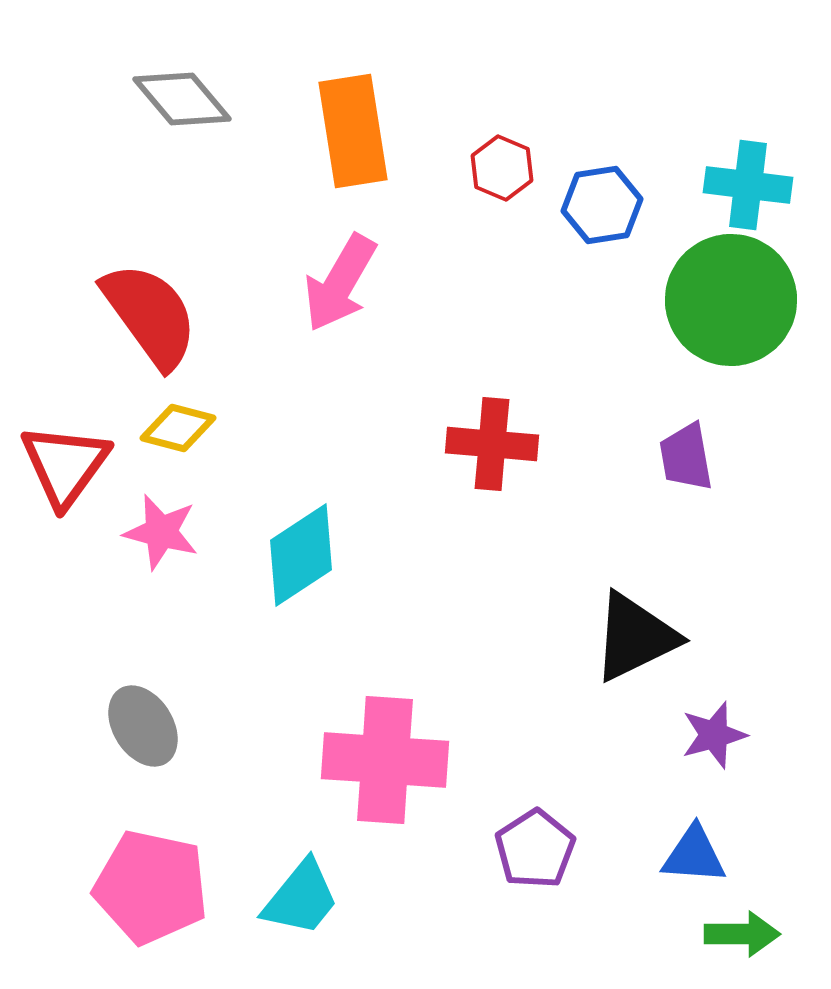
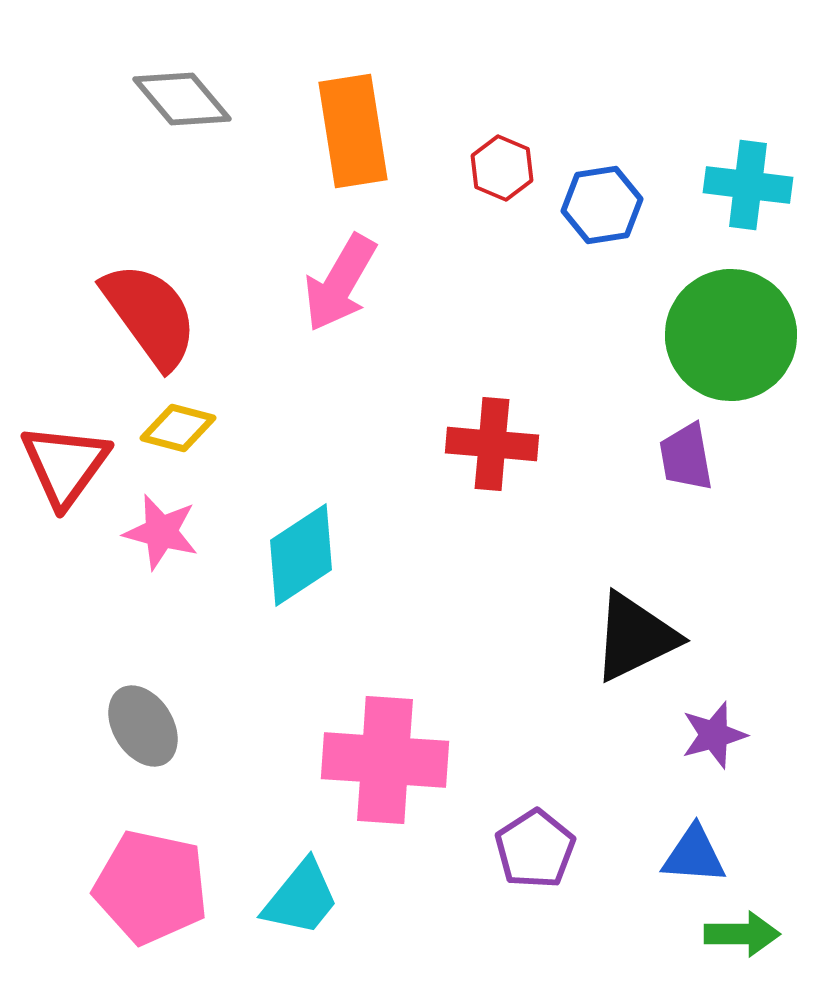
green circle: moved 35 px down
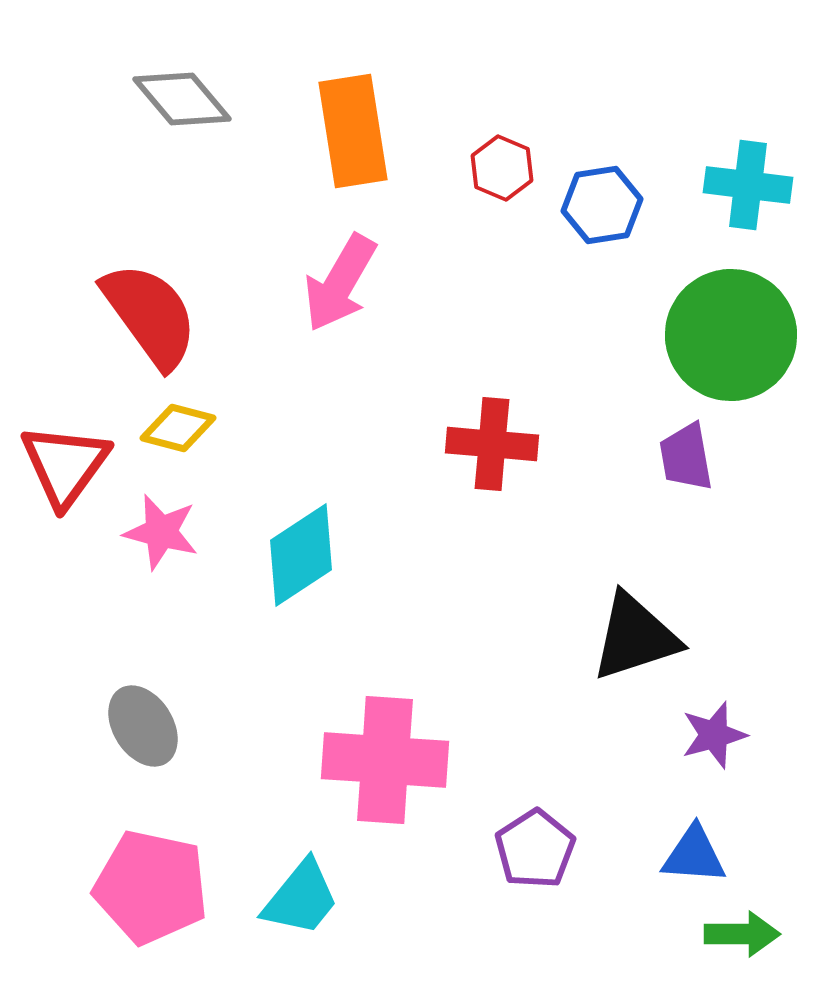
black triangle: rotated 8 degrees clockwise
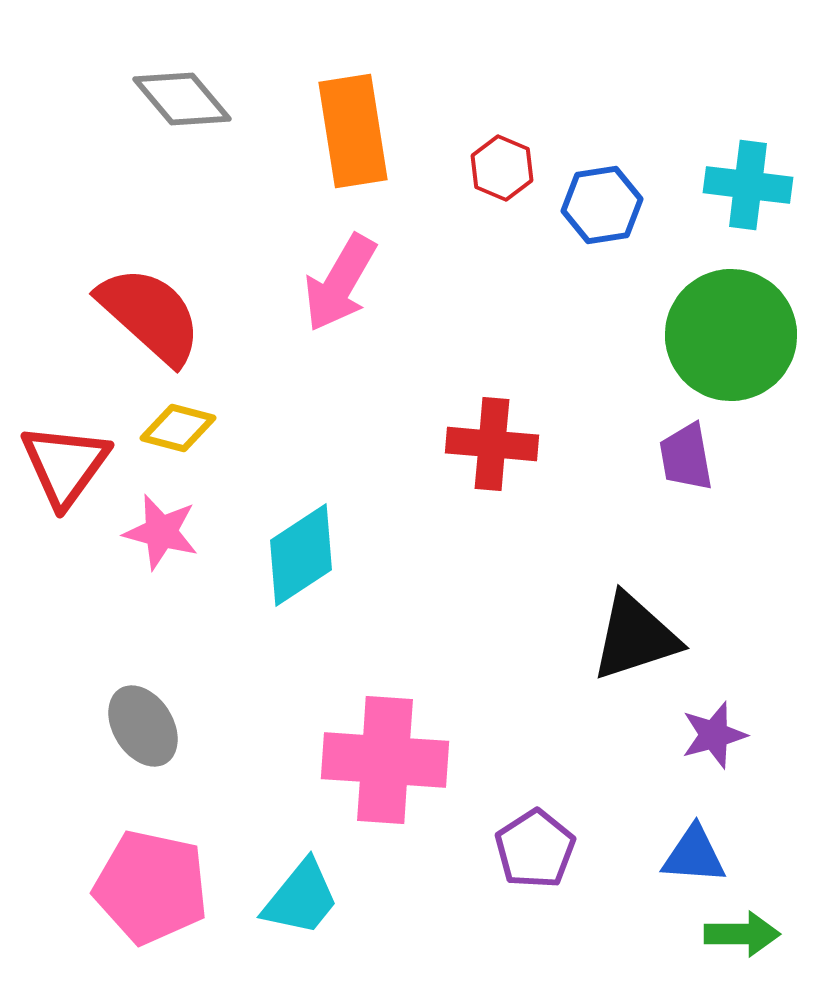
red semicircle: rotated 12 degrees counterclockwise
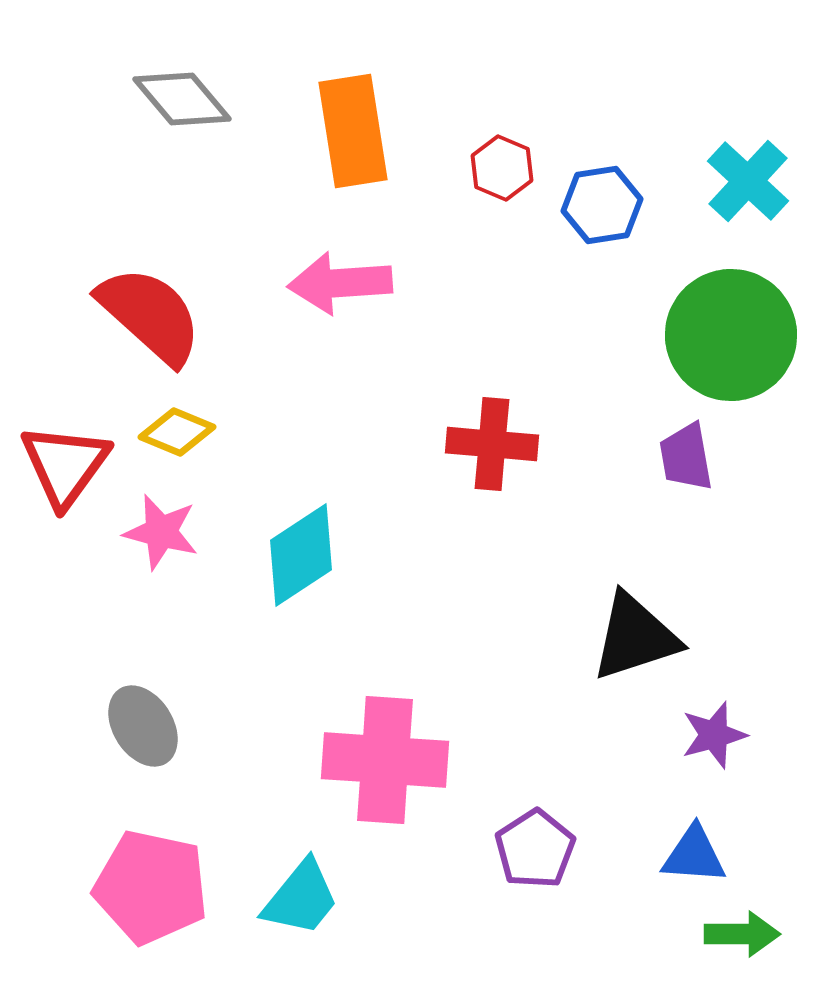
cyan cross: moved 4 px up; rotated 36 degrees clockwise
pink arrow: rotated 56 degrees clockwise
yellow diamond: moved 1 px left, 4 px down; rotated 8 degrees clockwise
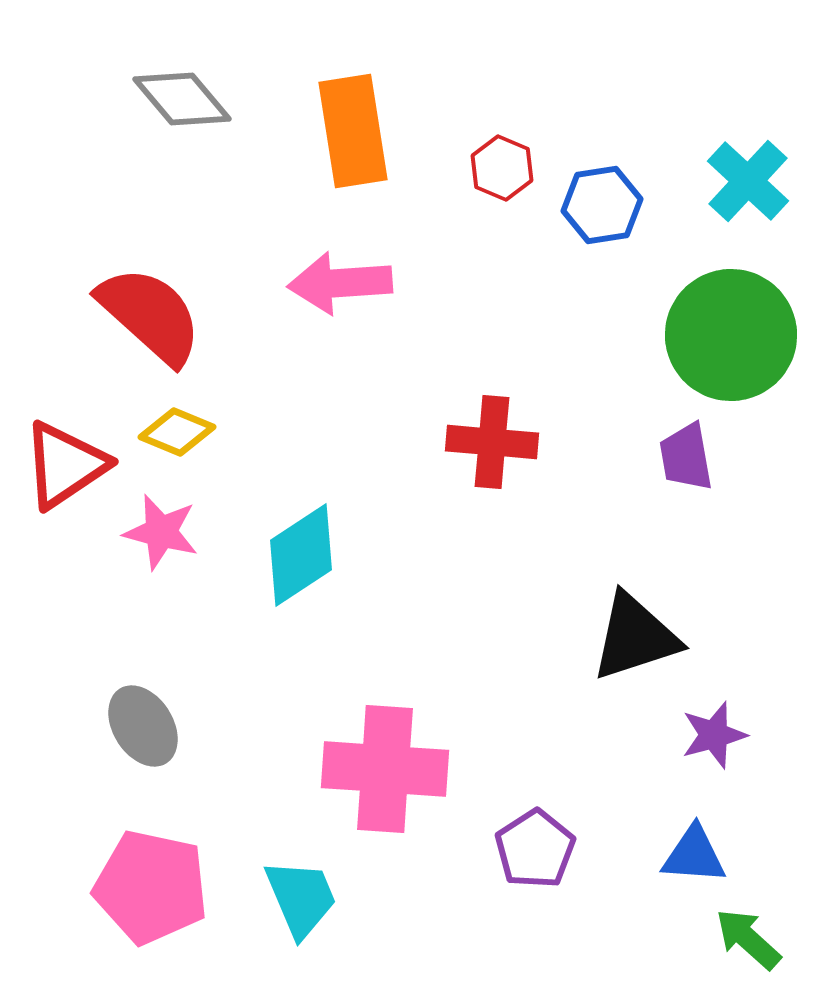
red cross: moved 2 px up
red triangle: rotated 20 degrees clockwise
pink cross: moved 9 px down
cyan trapezoid: rotated 62 degrees counterclockwise
green arrow: moved 6 px right, 5 px down; rotated 138 degrees counterclockwise
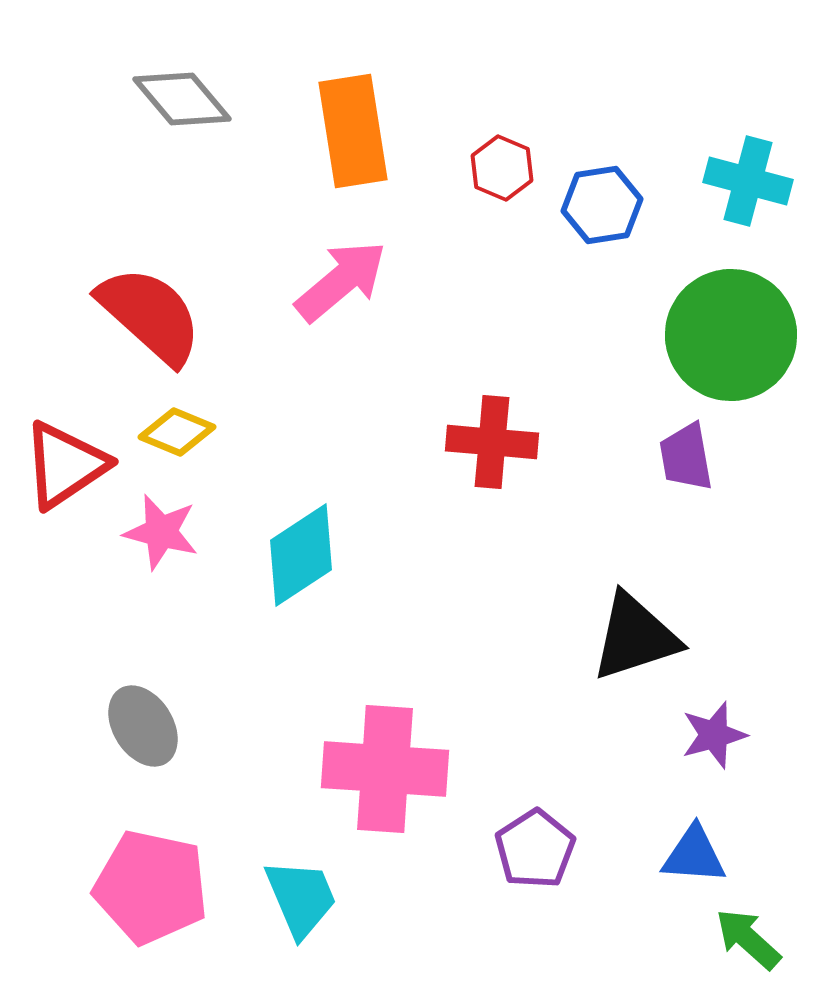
cyan cross: rotated 28 degrees counterclockwise
pink arrow: moved 1 px right, 2 px up; rotated 144 degrees clockwise
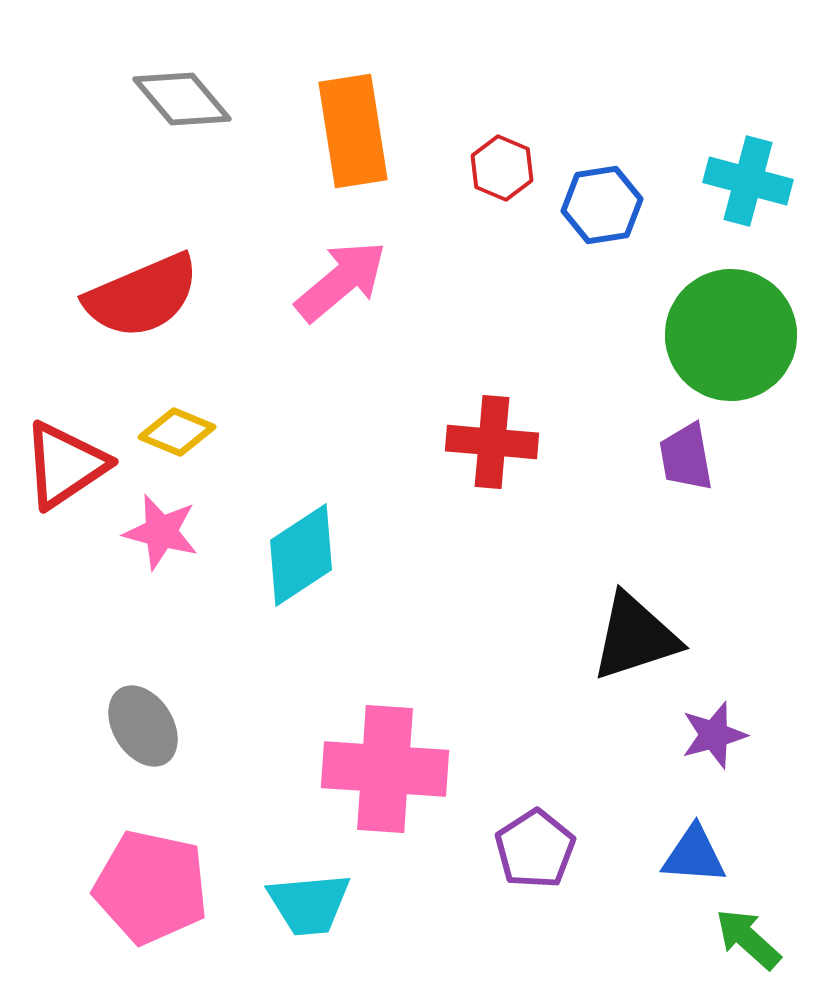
red semicircle: moved 8 px left, 19 px up; rotated 115 degrees clockwise
cyan trapezoid: moved 8 px right, 6 px down; rotated 108 degrees clockwise
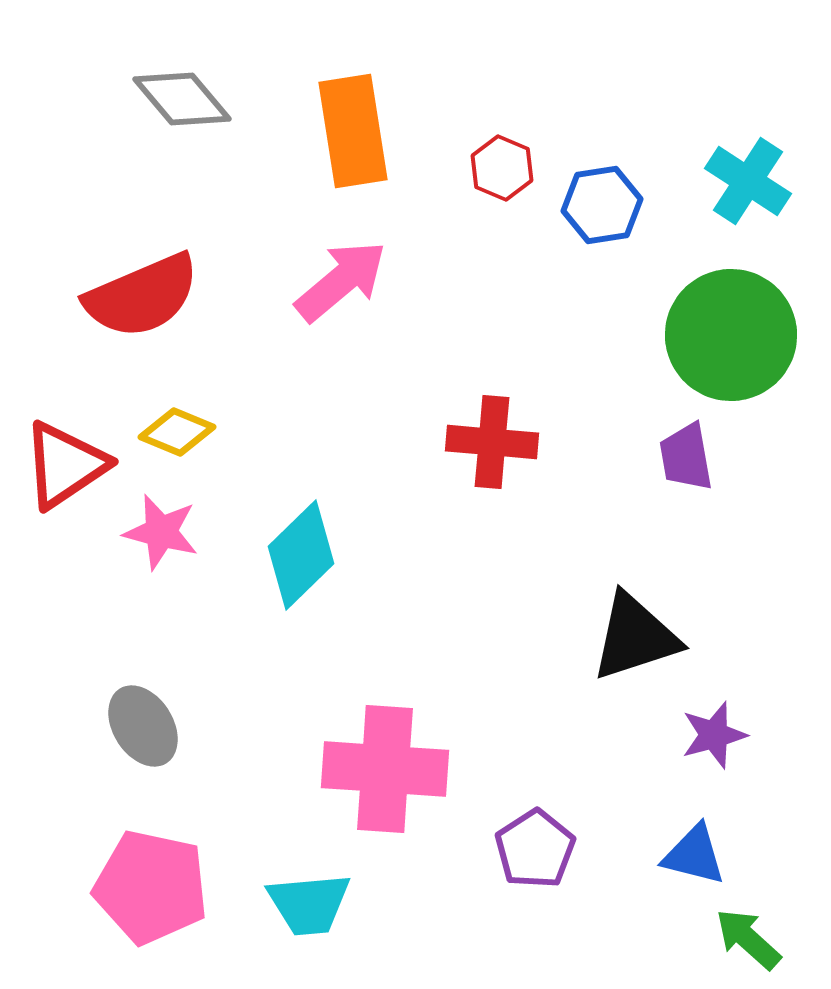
cyan cross: rotated 18 degrees clockwise
cyan diamond: rotated 11 degrees counterclockwise
blue triangle: rotated 10 degrees clockwise
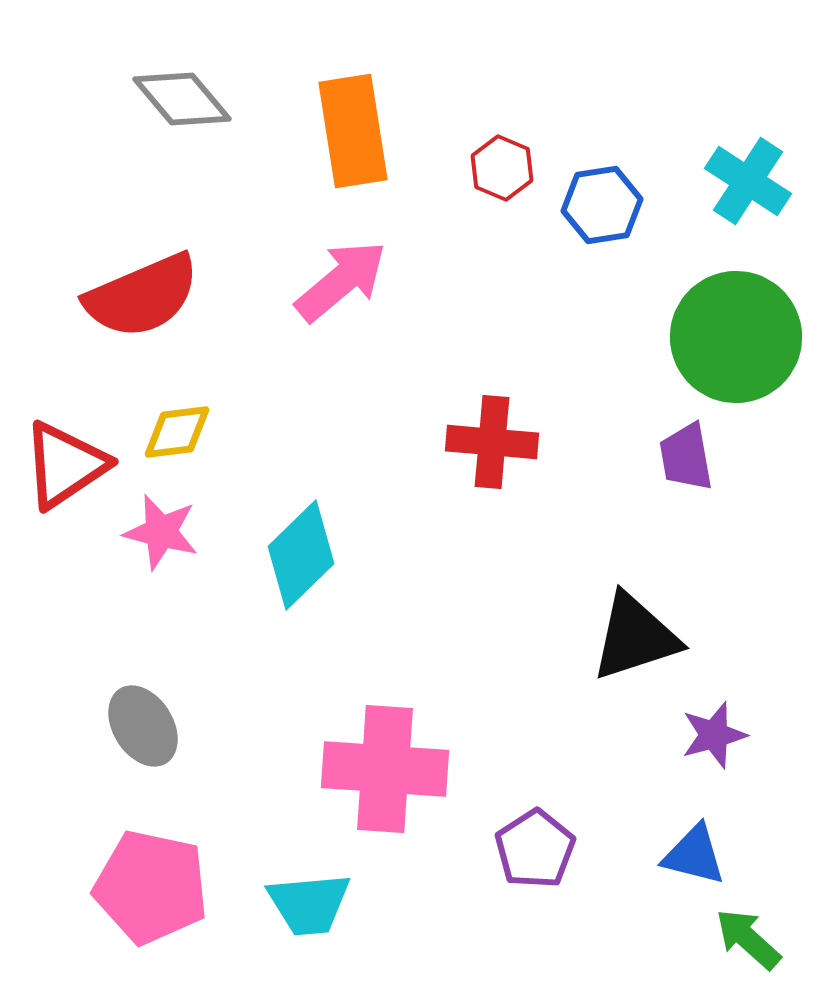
green circle: moved 5 px right, 2 px down
yellow diamond: rotated 30 degrees counterclockwise
